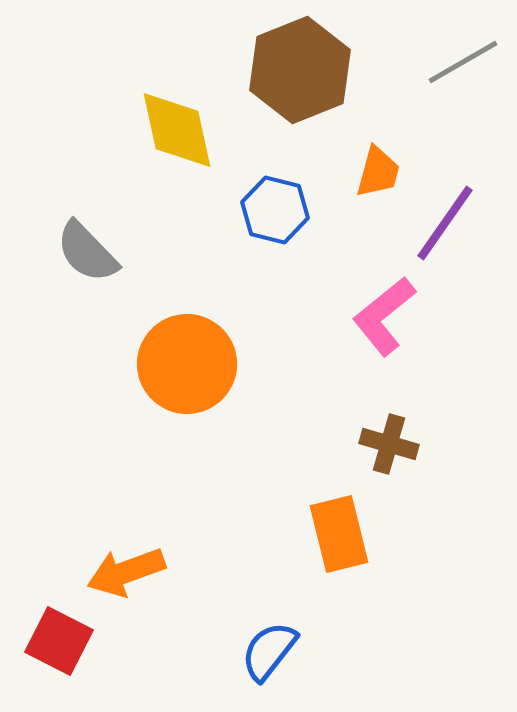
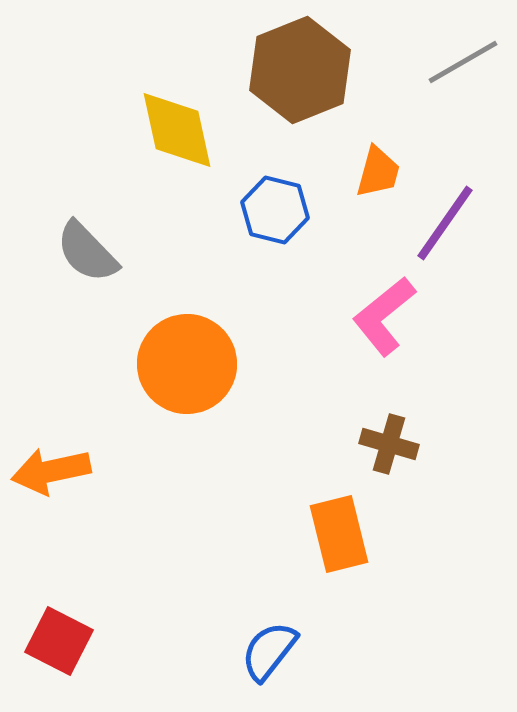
orange arrow: moved 75 px left, 101 px up; rotated 8 degrees clockwise
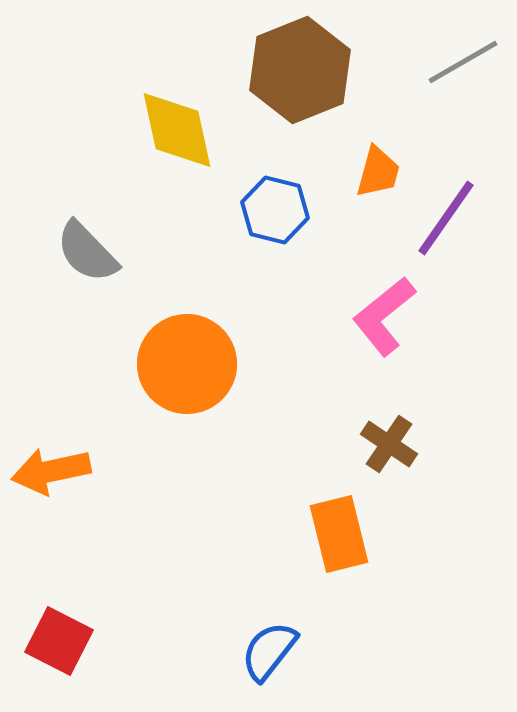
purple line: moved 1 px right, 5 px up
brown cross: rotated 18 degrees clockwise
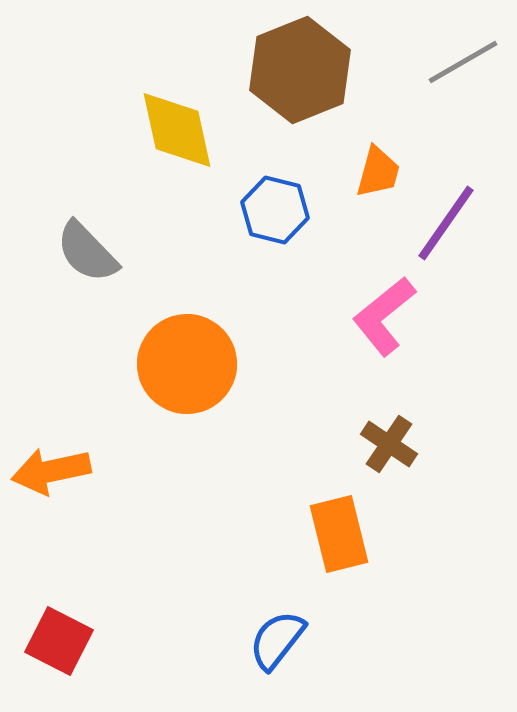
purple line: moved 5 px down
blue semicircle: moved 8 px right, 11 px up
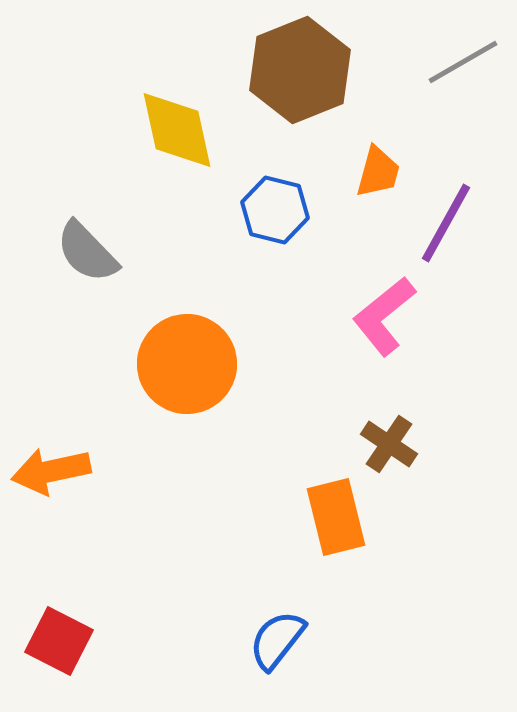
purple line: rotated 6 degrees counterclockwise
orange rectangle: moved 3 px left, 17 px up
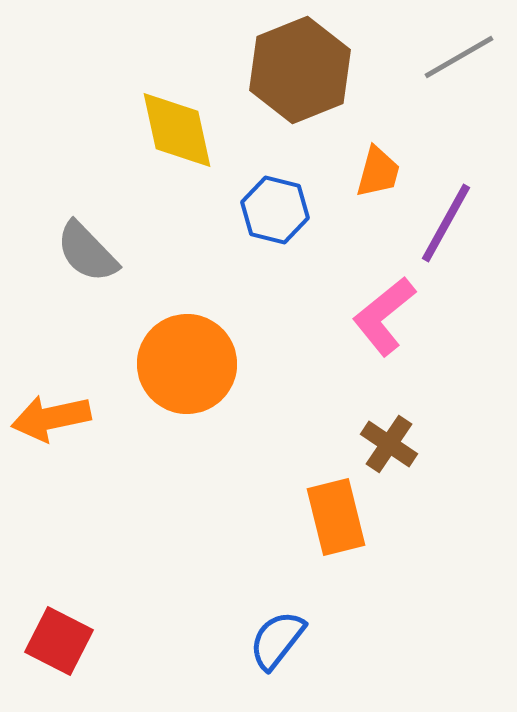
gray line: moved 4 px left, 5 px up
orange arrow: moved 53 px up
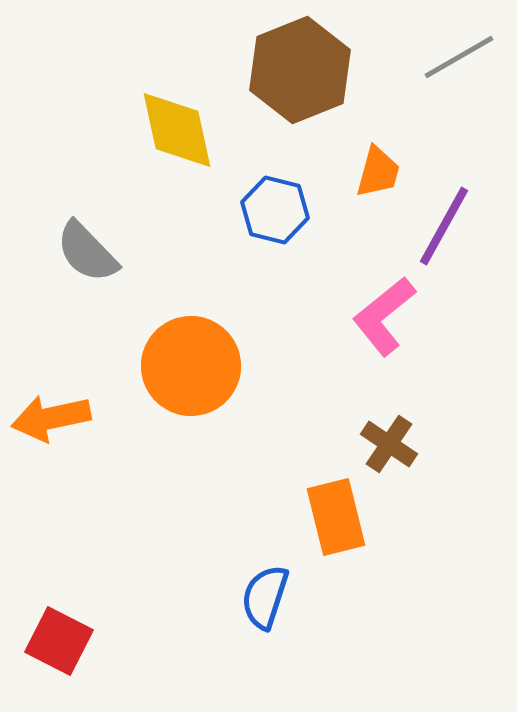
purple line: moved 2 px left, 3 px down
orange circle: moved 4 px right, 2 px down
blue semicircle: moved 12 px left, 43 px up; rotated 20 degrees counterclockwise
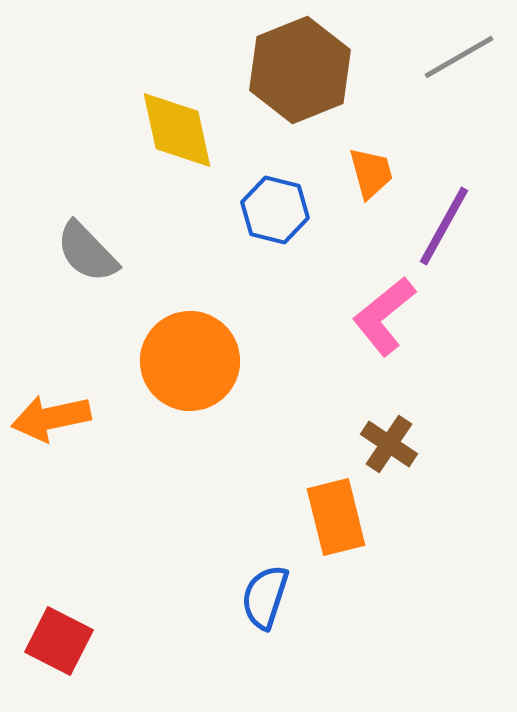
orange trapezoid: moved 7 px left, 1 px down; rotated 30 degrees counterclockwise
orange circle: moved 1 px left, 5 px up
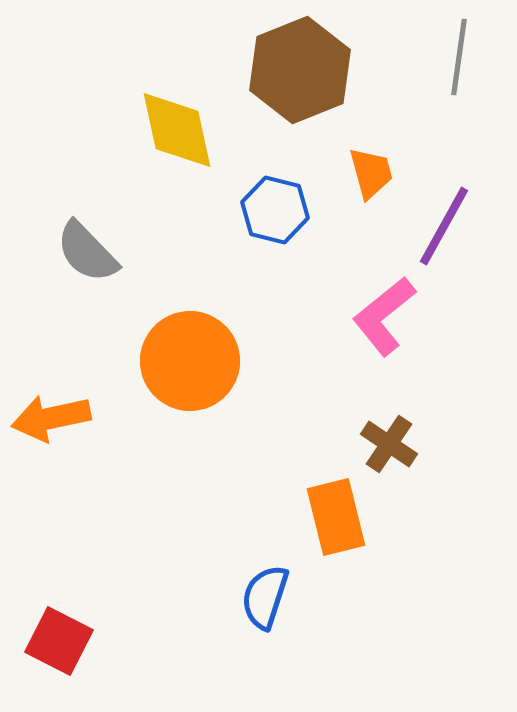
gray line: rotated 52 degrees counterclockwise
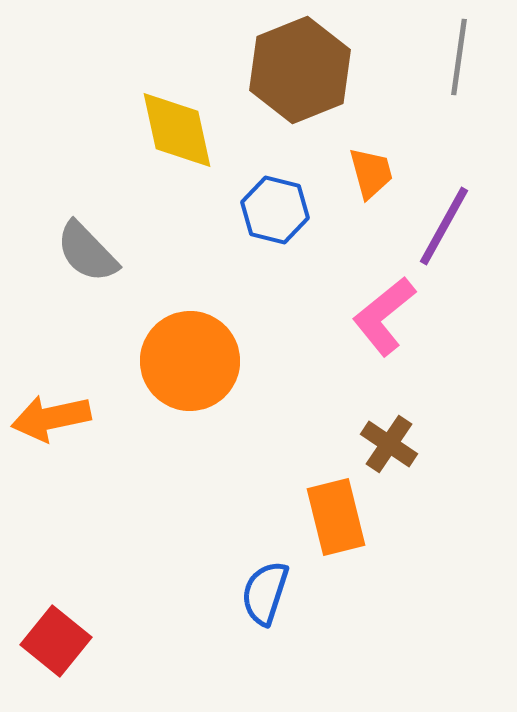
blue semicircle: moved 4 px up
red square: moved 3 px left; rotated 12 degrees clockwise
